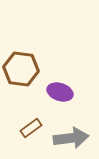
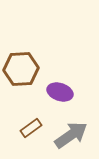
brown hexagon: rotated 12 degrees counterclockwise
gray arrow: moved 3 px up; rotated 28 degrees counterclockwise
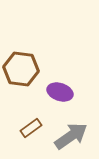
brown hexagon: rotated 12 degrees clockwise
gray arrow: moved 1 px down
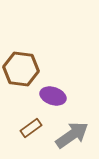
purple ellipse: moved 7 px left, 4 px down
gray arrow: moved 1 px right, 1 px up
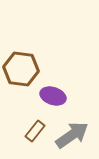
brown rectangle: moved 4 px right, 3 px down; rotated 15 degrees counterclockwise
